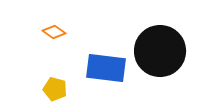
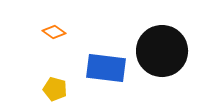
black circle: moved 2 px right
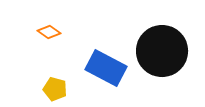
orange diamond: moved 5 px left
blue rectangle: rotated 21 degrees clockwise
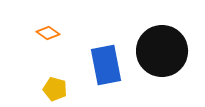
orange diamond: moved 1 px left, 1 px down
blue rectangle: moved 3 px up; rotated 51 degrees clockwise
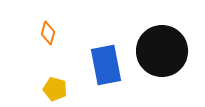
orange diamond: rotated 70 degrees clockwise
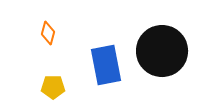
yellow pentagon: moved 2 px left, 2 px up; rotated 15 degrees counterclockwise
